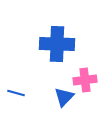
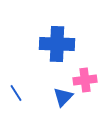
blue line: rotated 42 degrees clockwise
blue triangle: moved 1 px left
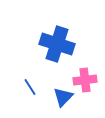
blue cross: rotated 16 degrees clockwise
blue line: moved 14 px right, 6 px up
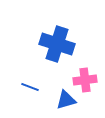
blue line: rotated 36 degrees counterclockwise
blue triangle: moved 3 px right, 3 px down; rotated 30 degrees clockwise
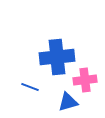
blue cross: moved 13 px down; rotated 24 degrees counterclockwise
blue triangle: moved 2 px right, 2 px down
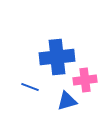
blue triangle: moved 1 px left, 1 px up
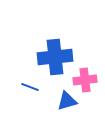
blue cross: moved 2 px left
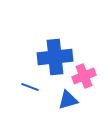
pink cross: moved 1 px left, 4 px up; rotated 15 degrees counterclockwise
blue triangle: moved 1 px right, 1 px up
